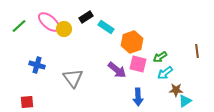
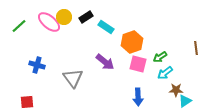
yellow circle: moved 12 px up
brown line: moved 1 px left, 3 px up
purple arrow: moved 12 px left, 8 px up
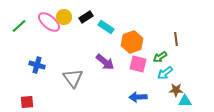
brown line: moved 20 px left, 9 px up
blue arrow: rotated 90 degrees clockwise
cyan triangle: rotated 32 degrees clockwise
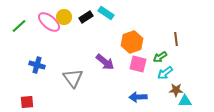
cyan rectangle: moved 14 px up
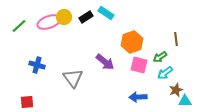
pink ellipse: rotated 60 degrees counterclockwise
pink square: moved 1 px right, 1 px down
brown star: rotated 24 degrees counterclockwise
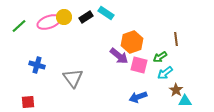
purple arrow: moved 14 px right, 6 px up
brown star: rotated 16 degrees counterclockwise
blue arrow: rotated 18 degrees counterclockwise
red square: moved 1 px right
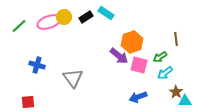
brown star: moved 2 px down
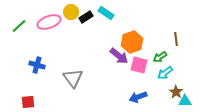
yellow circle: moved 7 px right, 5 px up
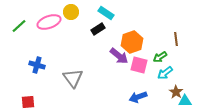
black rectangle: moved 12 px right, 12 px down
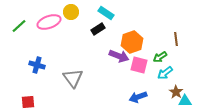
purple arrow: rotated 18 degrees counterclockwise
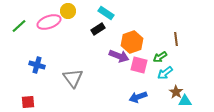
yellow circle: moved 3 px left, 1 px up
